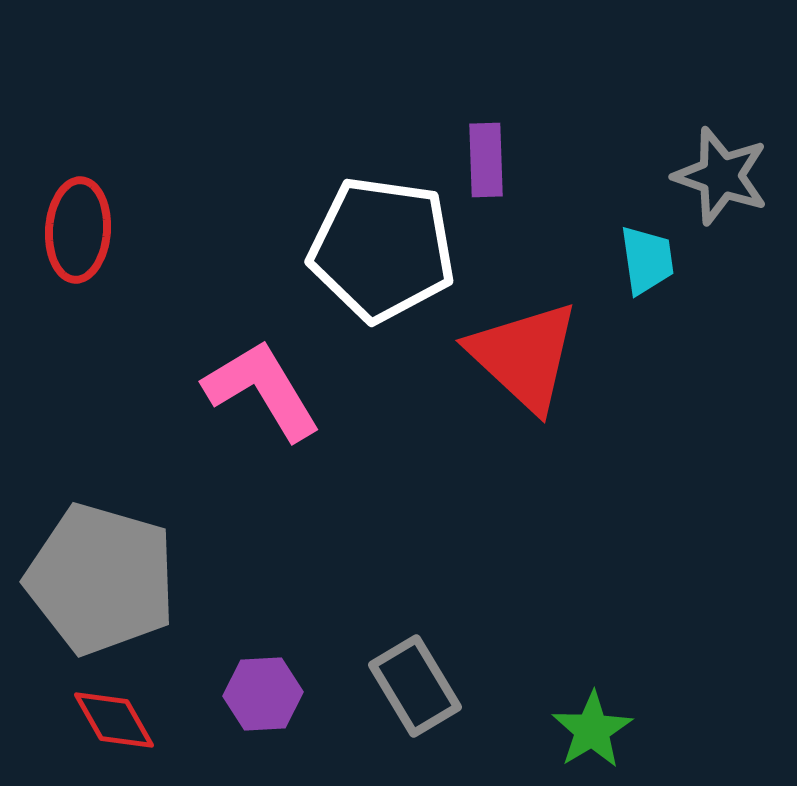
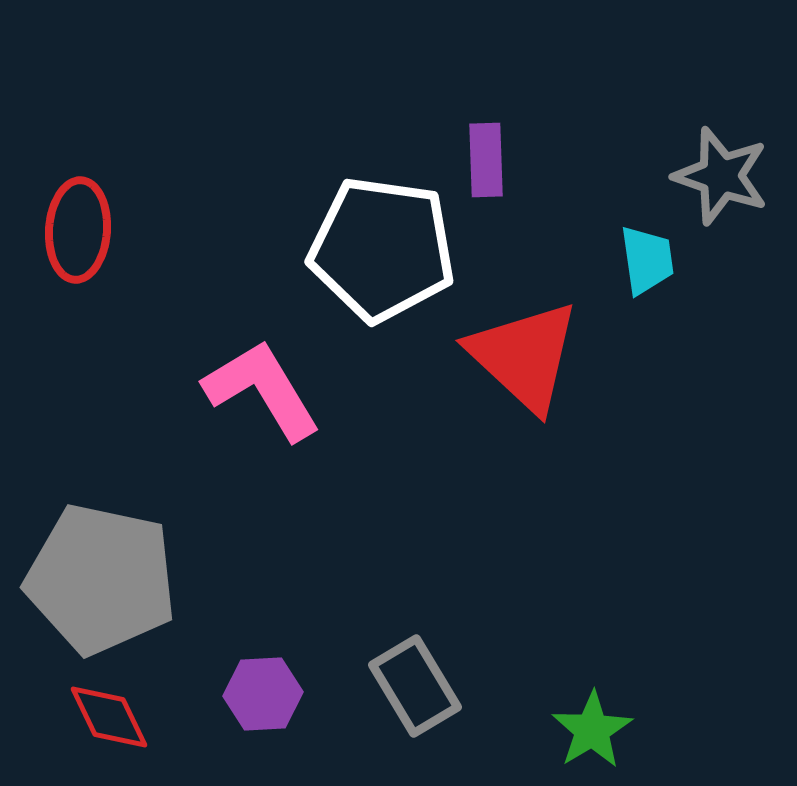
gray pentagon: rotated 4 degrees counterclockwise
red diamond: moved 5 px left, 3 px up; rotated 4 degrees clockwise
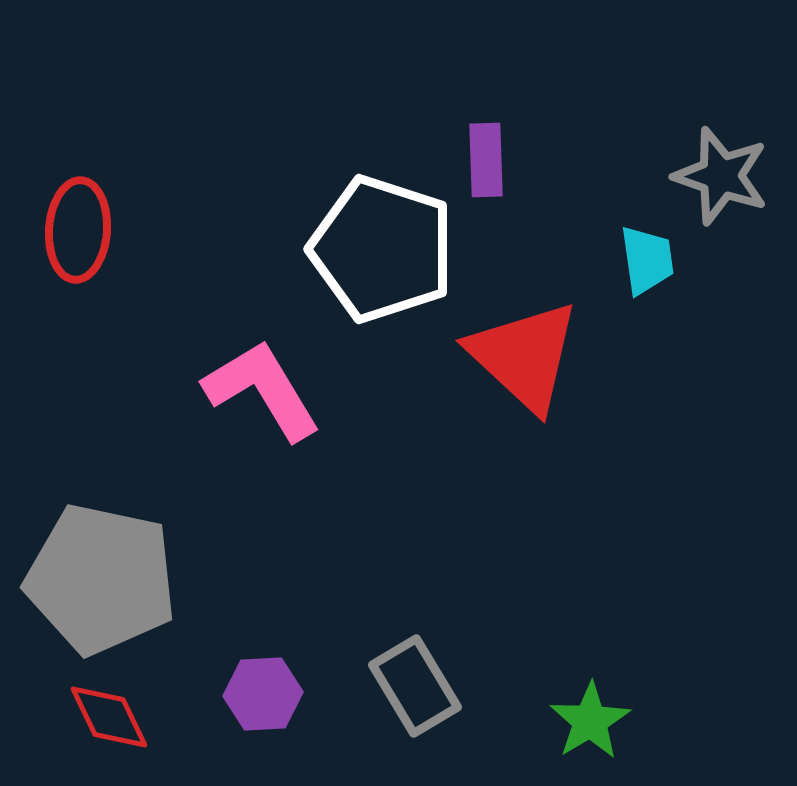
white pentagon: rotated 10 degrees clockwise
green star: moved 2 px left, 9 px up
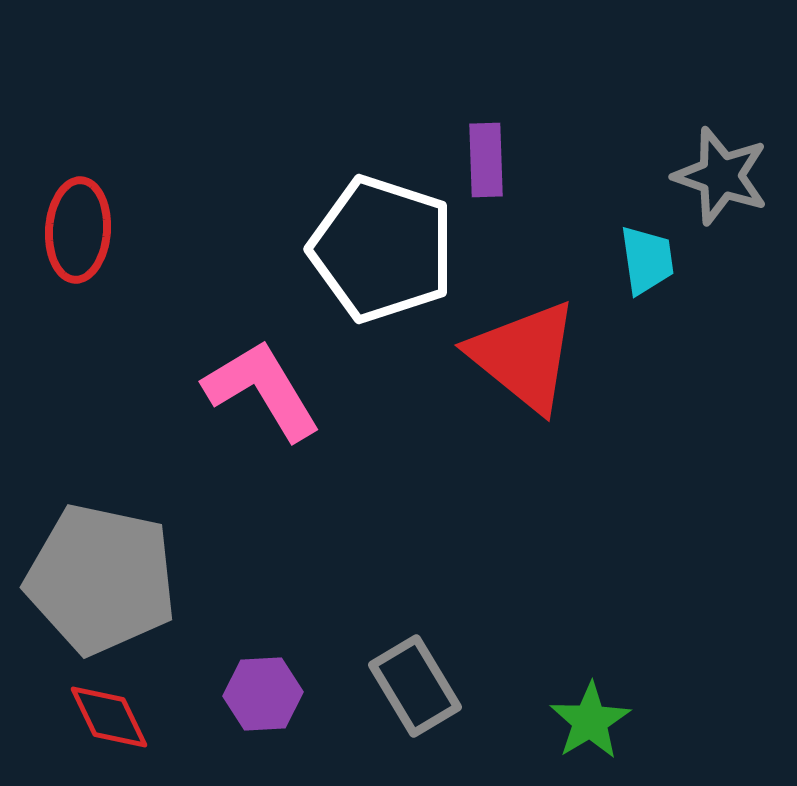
red triangle: rotated 4 degrees counterclockwise
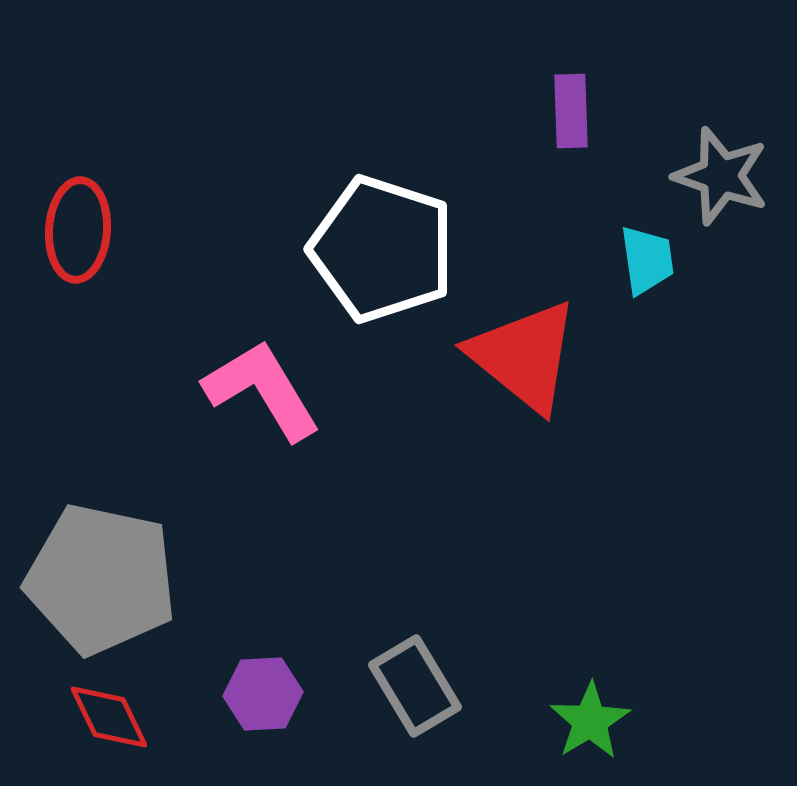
purple rectangle: moved 85 px right, 49 px up
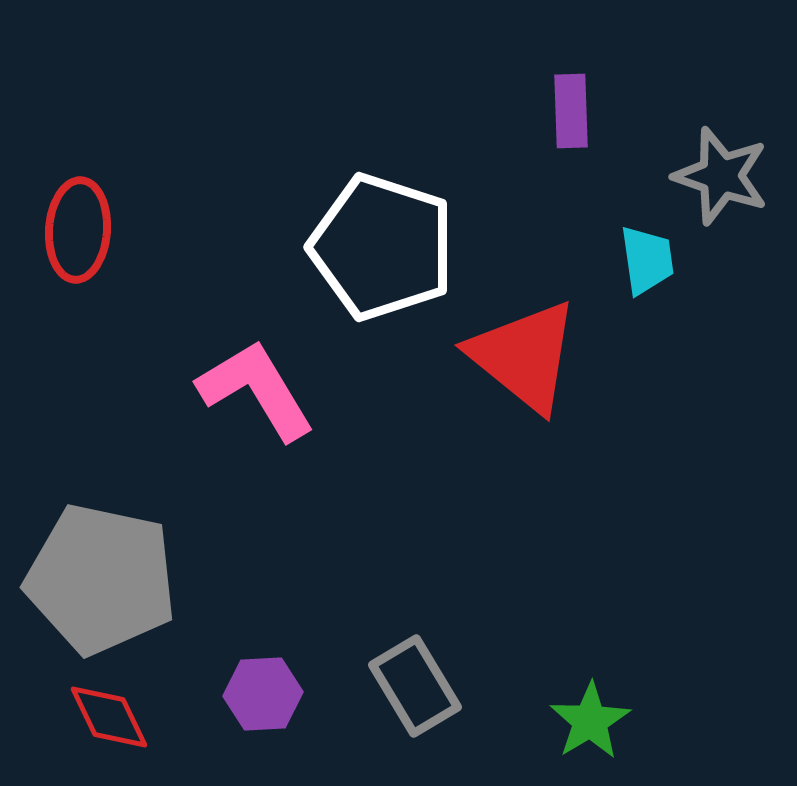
white pentagon: moved 2 px up
pink L-shape: moved 6 px left
